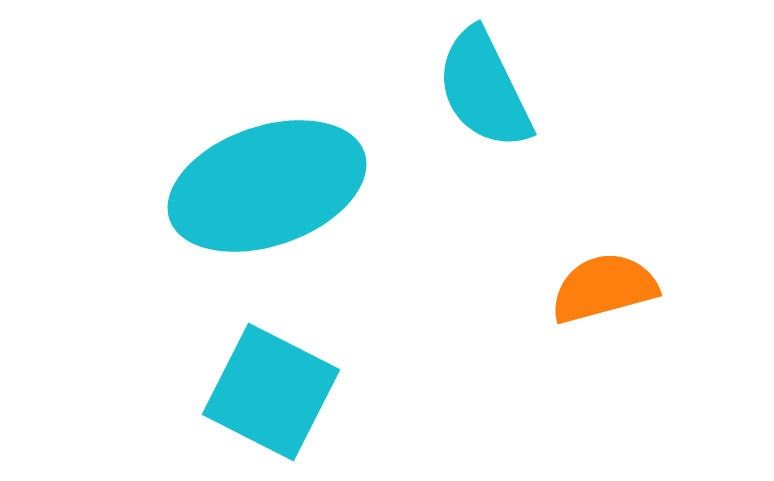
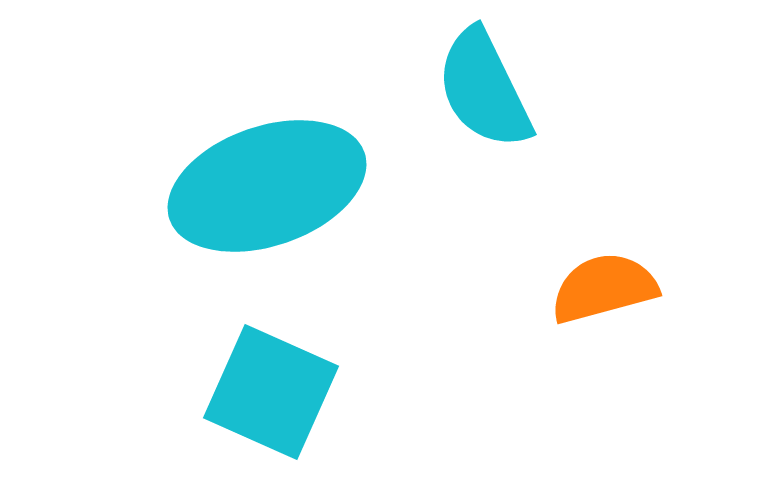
cyan square: rotated 3 degrees counterclockwise
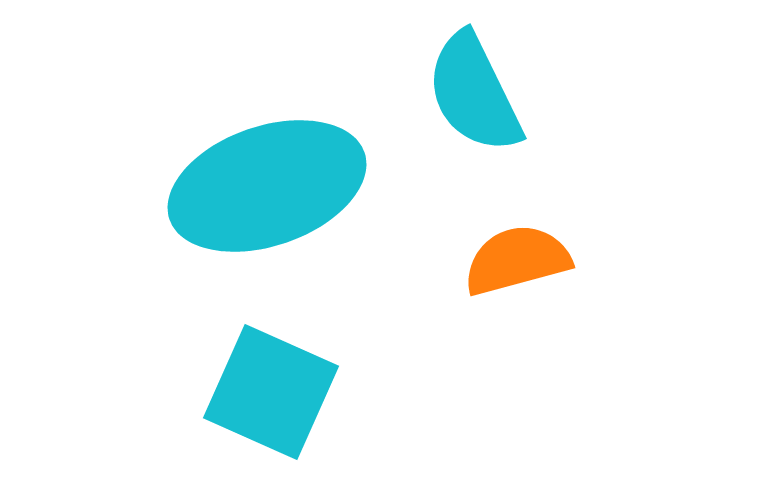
cyan semicircle: moved 10 px left, 4 px down
orange semicircle: moved 87 px left, 28 px up
